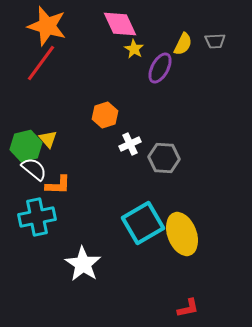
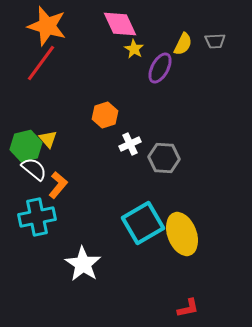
orange L-shape: rotated 52 degrees counterclockwise
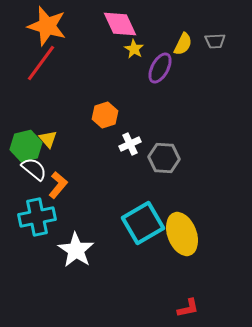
white star: moved 7 px left, 14 px up
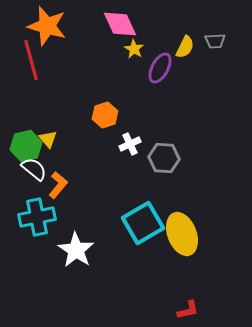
yellow semicircle: moved 2 px right, 3 px down
red line: moved 10 px left, 3 px up; rotated 51 degrees counterclockwise
red L-shape: moved 2 px down
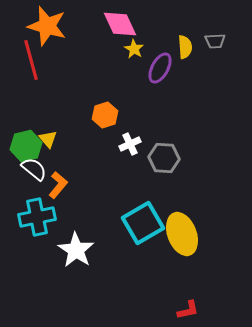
yellow semicircle: rotated 30 degrees counterclockwise
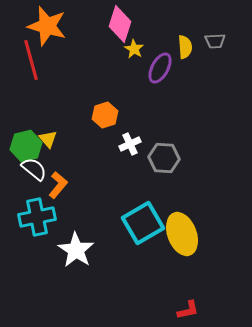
pink diamond: rotated 42 degrees clockwise
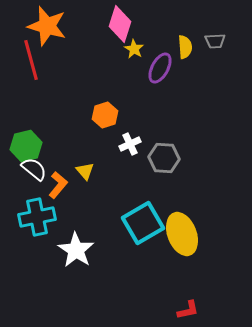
yellow triangle: moved 37 px right, 32 px down
